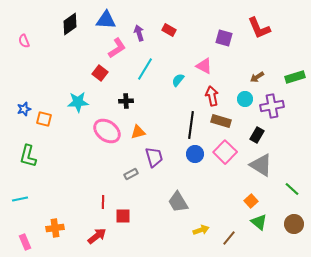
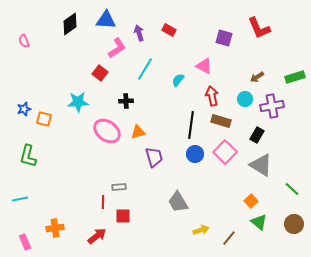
gray rectangle at (131, 174): moved 12 px left, 13 px down; rotated 24 degrees clockwise
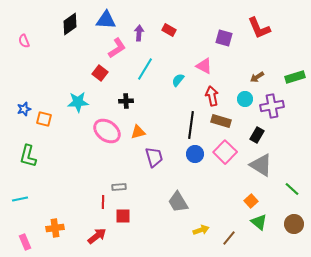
purple arrow at (139, 33): rotated 21 degrees clockwise
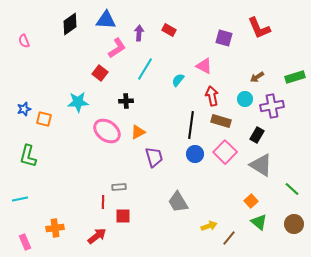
orange triangle at (138, 132): rotated 14 degrees counterclockwise
yellow arrow at (201, 230): moved 8 px right, 4 px up
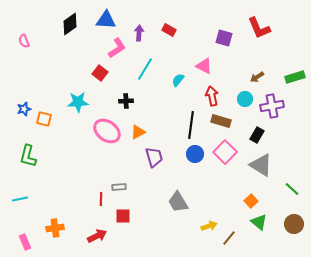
red line at (103, 202): moved 2 px left, 3 px up
red arrow at (97, 236): rotated 12 degrees clockwise
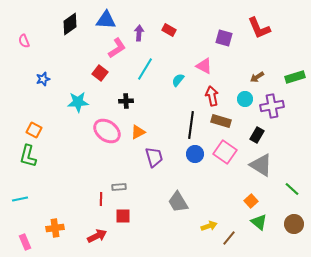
blue star at (24, 109): moved 19 px right, 30 px up
orange square at (44, 119): moved 10 px left, 11 px down; rotated 14 degrees clockwise
pink square at (225, 152): rotated 10 degrees counterclockwise
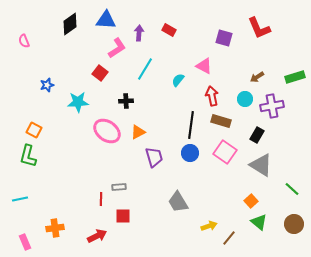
blue star at (43, 79): moved 4 px right, 6 px down
blue circle at (195, 154): moved 5 px left, 1 px up
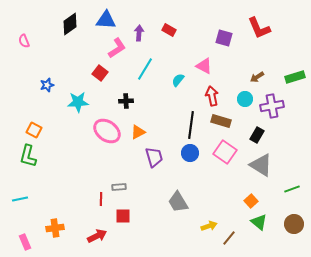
green line at (292, 189): rotated 63 degrees counterclockwise
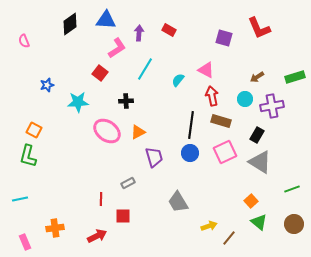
pink triangle at (204, 66): moved 2 px right, 4 px down
pink square at (225, 152): rotated 30 degrees clockwise
gray triangle at (261, 165): moved 1 px left, 3 px up
gray rectangle at (119, 187): moved 9 px right, 4 px up; rotated 24 degrees counterclockwise
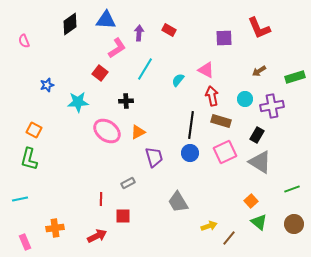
purple square at (224, 38): rotated 18 degrees counterclockwise
brown arrow at (257, 77): moved 2 px right, 6 px up
green L-shape at (28, 156): moved 1 px right, 3 px down
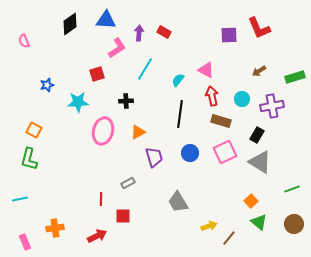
red rectangle at (169, 30): moved 5 px left, 2 px down
purple square at (224, 38): moved 5 px right, 3 px up
red square at (100, 73): moved 3 px left, 1 px down; rotated 35 degrees clockwise
cyan circle at (245, 99): moved 3 px left
black line at (191, 125): moved 11 px left, 11 px up
pink ellipse at (107, 131): moved 4 px left; rotated 68 degrees clockwise
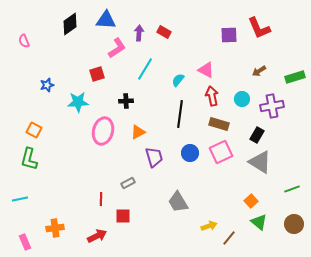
brown rectangle at (221, 121): moved 2 px left, 3 px down
pink square at (225, 152): moved 4 px left
